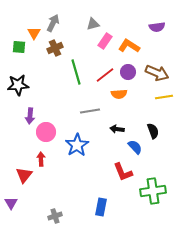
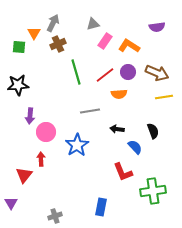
brown cross: moved 3 px right, 4 px up
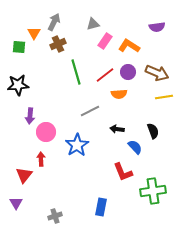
gray arrow: moved 1 px right, 1 px up
gray line: rotated 18 degrees counterclockwise
purple triangle: moved 5 px right
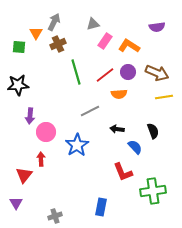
orange triangle: moved 2 px right
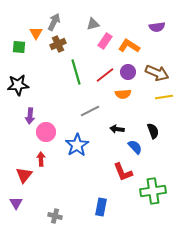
orange semicircle: moved 4 px right
gray cross: rotated 32 degrees clockwise
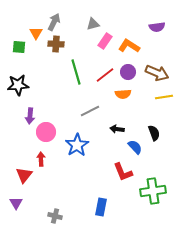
brown cross: moved 2 px left; rotated 28 degrees clockwise
black semicircle: moved 1 px right, 2 px down
